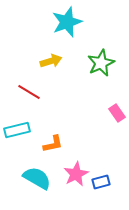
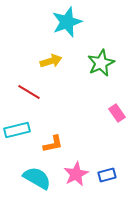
blue rectangle: moved 6 px right, 7 px up
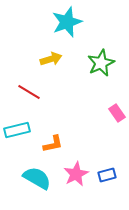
yellow arrow: moved 2 px up
